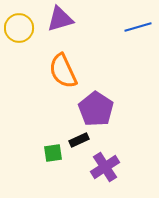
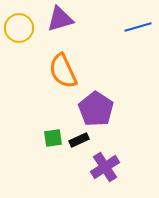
green square: moved 15 px up
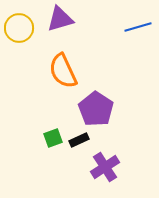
green square: rotated 12 degrees counterclockwise
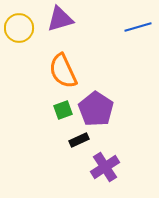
green square: moved 10 px right, 28 px up
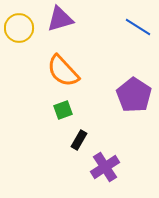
blue line: rotated 48 degrees clockwise
orange semicircle: rotated 18 degrees counterclockwise
purple pentagon: moved 38 px right, 14 px up
black rectangle: rotated 36 degrees counterclockwise
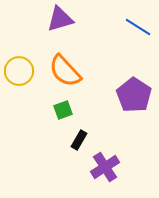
yellow circle: moved 43 px down
orange semicircle: moved 2 px right
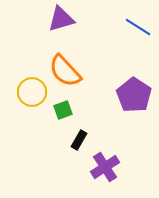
purple triangle: moved 1 px right
yellow circle: moved 13 px right, 21 px down
